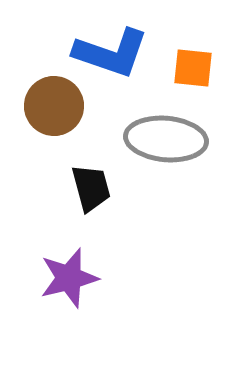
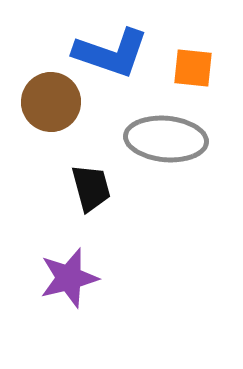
brown circle: moved 3 px left, 4 px up
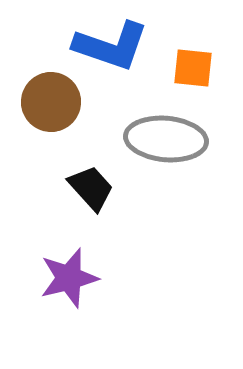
blue L-shape: moved 7 px up
black trapezoid: rotated 27 degrees counterclockwise
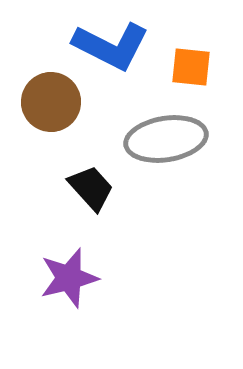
blue L-shape: rotated 8 degrees clockwise
orange square: moved 2 px left, 1 px up
gray ellipse: rotated 14 degrees counterclockwise
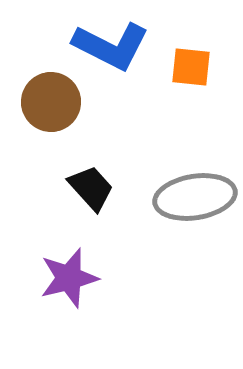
gray ellipse: moved 29 px right, 58 px down
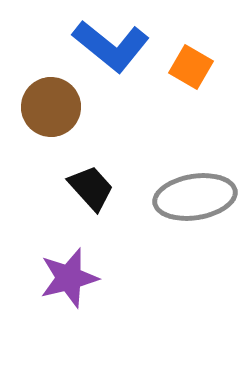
blue L-shape: rotated 12 degrees clockwise
orange square: rotated 24 degrees clockwise
brown circle: moved 5 px down
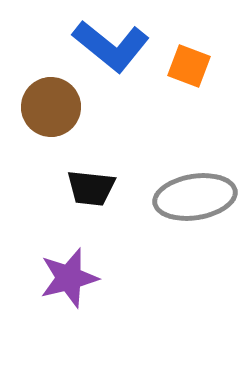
orange square: moved 2 px left, 1 px up; rotated 9 degrees counterclockwise
black trapezoid: rotated 138 degrees clockwise
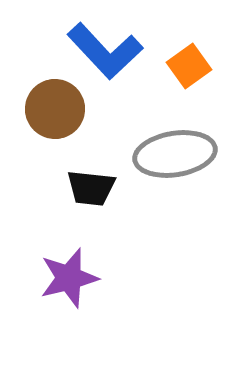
blue L-shape: moved 6 px left, 5 px down; rotated 8 degrees clockwise
orange square: rotated 33 degrees clockwise
brown circle: moved 4 px right, 2 px down
gray ellipse: moved 20 px left, 43 px up
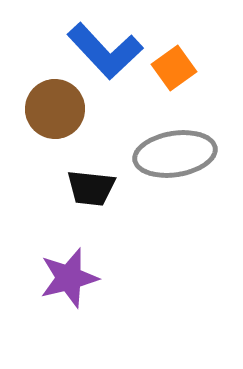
orange square: moved 15 px left, 2 px down
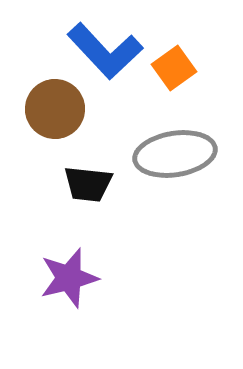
black trapezoid: moved 3 px left, 4 px up
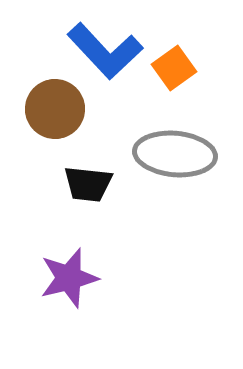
gray ellipse: rotated 14 degrees clockwise
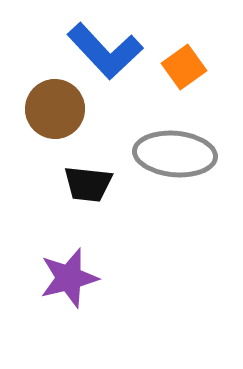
orange square: moved 10 px right, 1 px up
